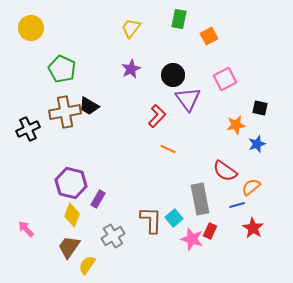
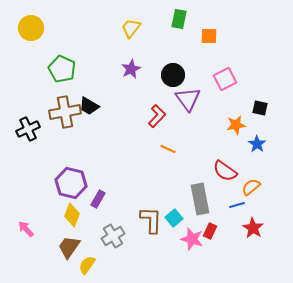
orange square: rotated 30 degrees clockwise
blue star: rotated 18 degrees counterclockwise
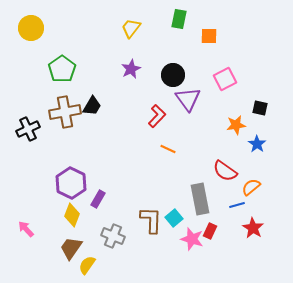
green pentagon: rotated 12 degrees clockwise
black trapezoid: moved 3 px right; rotated 90 degrees counterclockwise
purple hexagon: rotated 12 degrees clockwise
gray cross: rotated 35 degrees counterclockwise
brown trapezoid: moved 2 px right, 1 px down
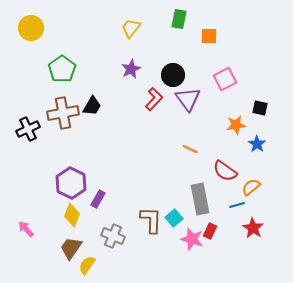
brown cross: moved 2 px left, 1 px down
red L-shape: moved 3 px left, 17 px up
orange line: moved 22 px right
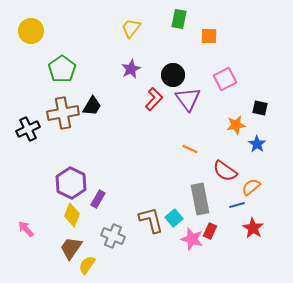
yellow circle: moved 3 px down
brown L-shape: rotated 16 degrees counterclockwise
